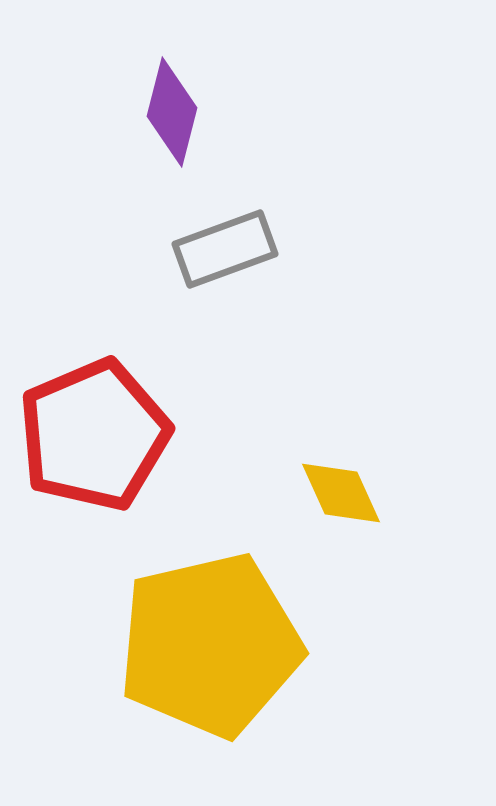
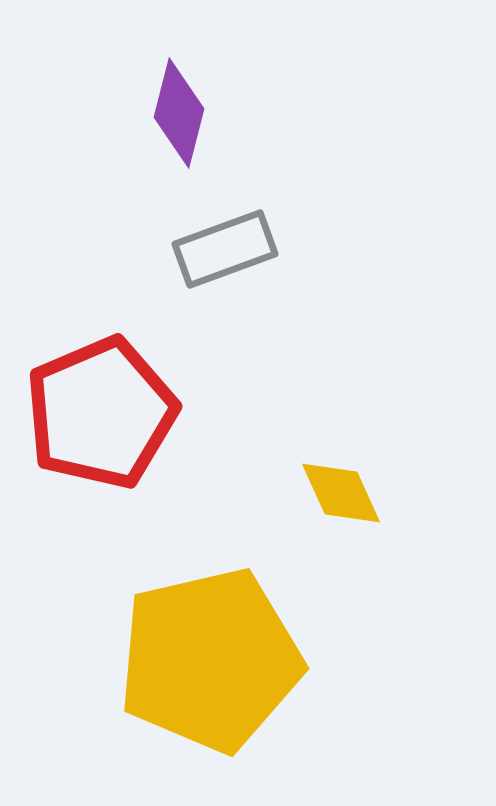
purple diamond: moved 7 px right, 1 px down
red pentagon: moved 7 px right, 22 px up
yellow pentagon: moved 15 px down
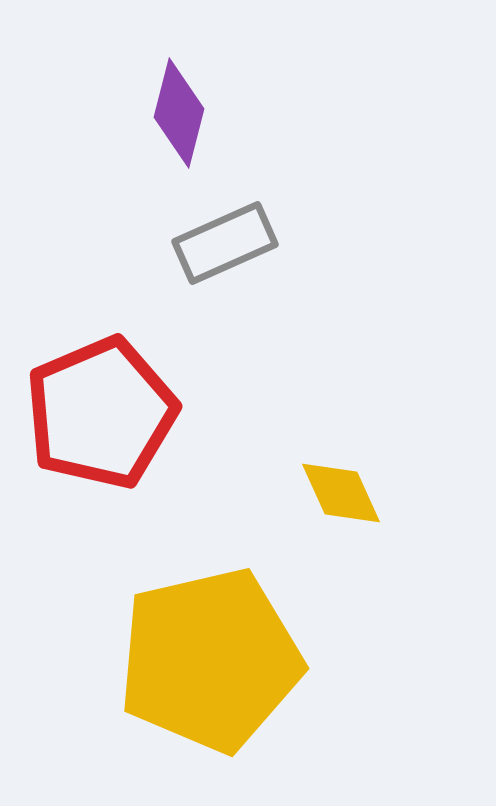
gray rectangle: moved 6 px up; rotated 4 degrees counterclockwise
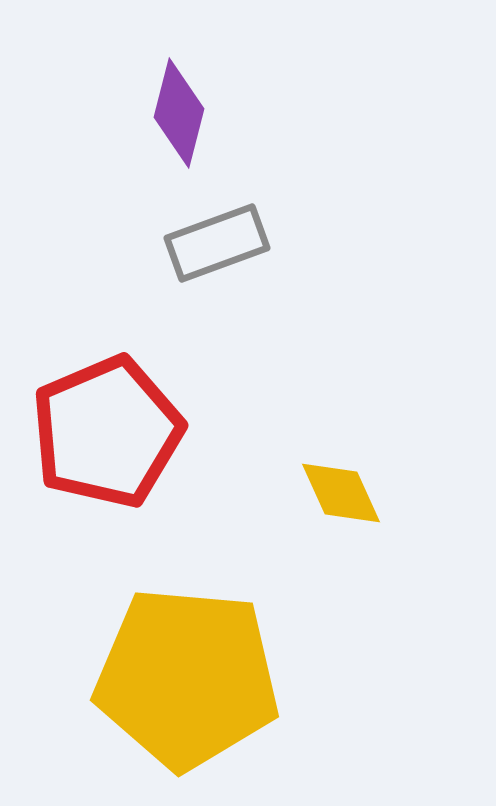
gray rectangle: moved 8 px left; rotated 4 degrees clockwise
red pentagon: moved 6 px right, 19 px down
yellow pentagon: moved 23 px left, 18 px down; rotated 18 degrees clockwise
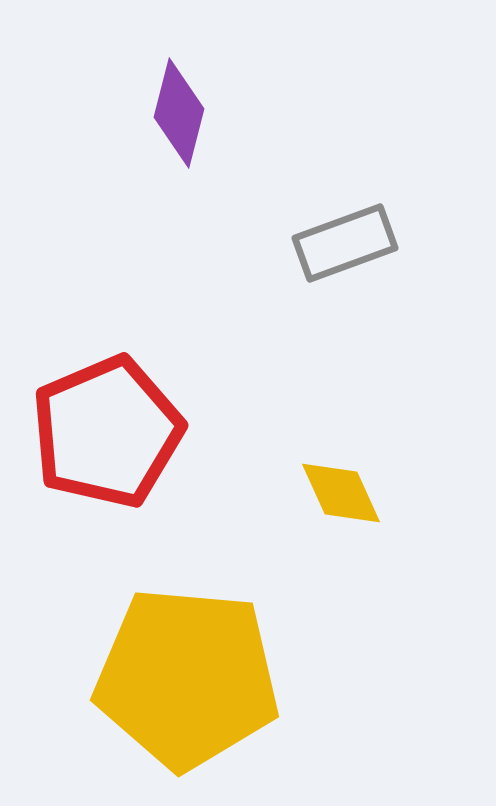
gray rectangle: moved 128 px right
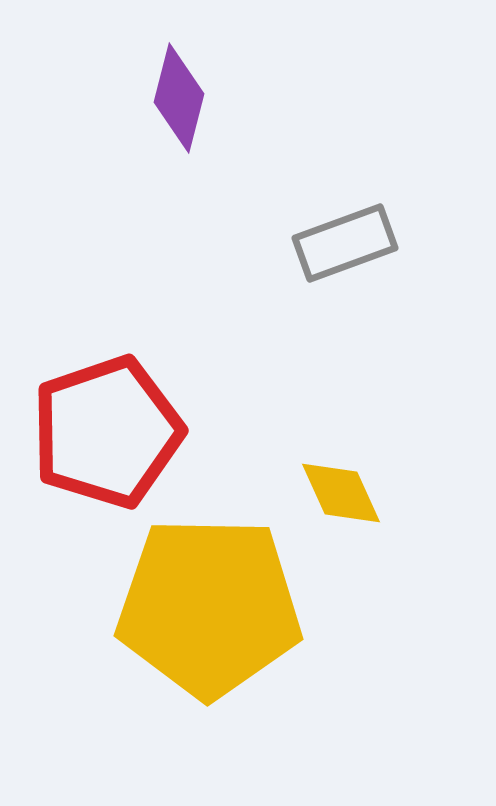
purple diamond: moved 15 px up
red pentagon: rotated 4 degrees clockwise
yellow pentagon: moved 22 px right, 71 px up; rotated 4 degrees counterclockwise
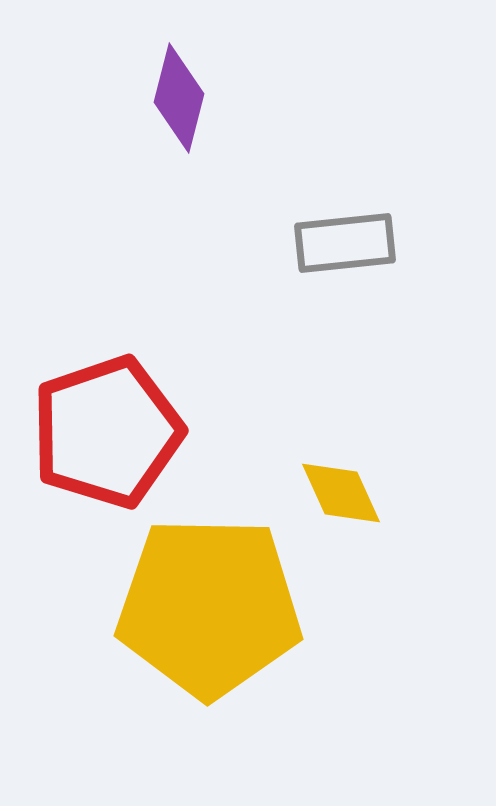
gray rectangle: rotated 14 degrees clockwise
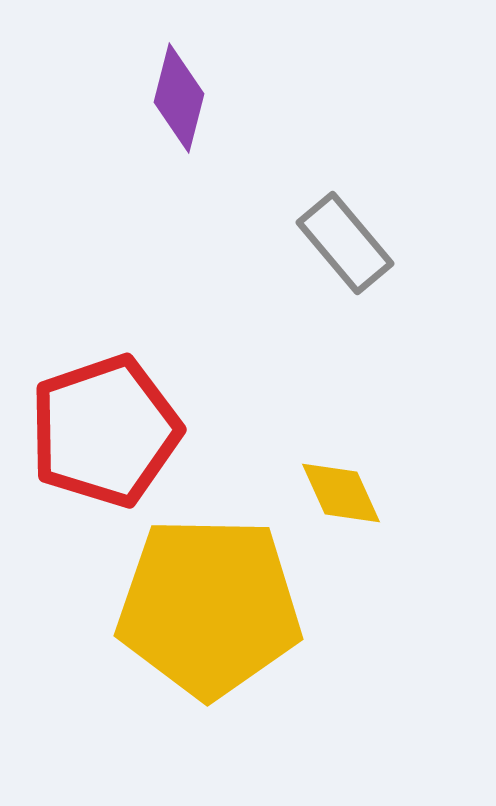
gray rectangle: rotated 56 degrees clockwise
red pentagon: moved 2 px left, 1 px up
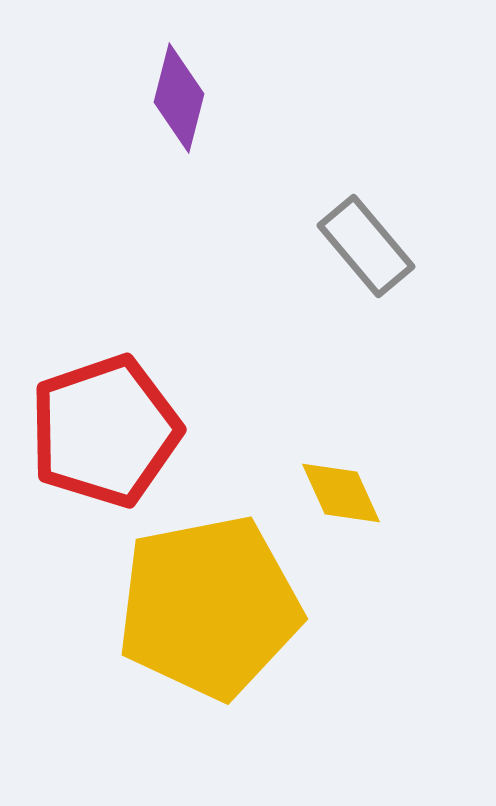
gray rectangle: moved 21 px right, 3 px down
yellow pentagon: rotated 12 degrees counterclockwise
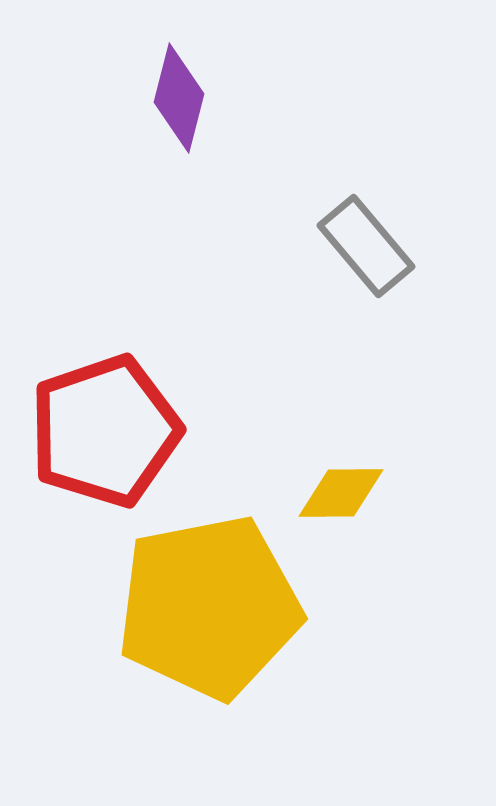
yellow diamond: rotated 66 degrees counterclockwise
